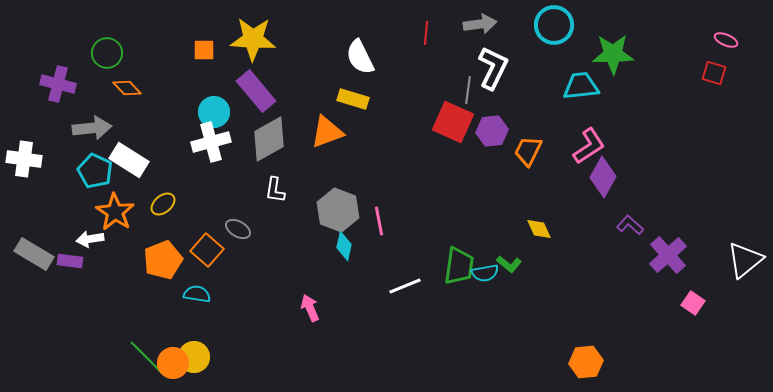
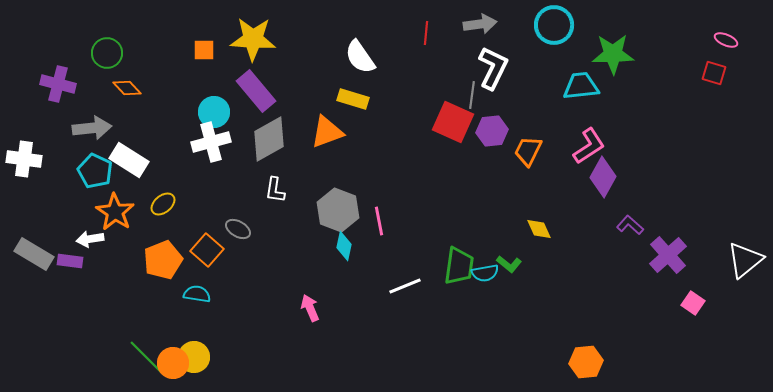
white semicircle at (360, 57): rotated 9 degrees counterclockwise
gray line at (468, 90): moved 4 px right, 5 px down
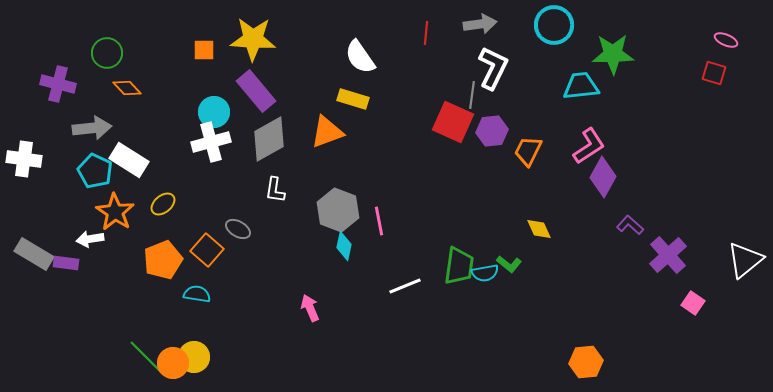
purple rectangle at (70, 261): moved 4 px left, 2 px down
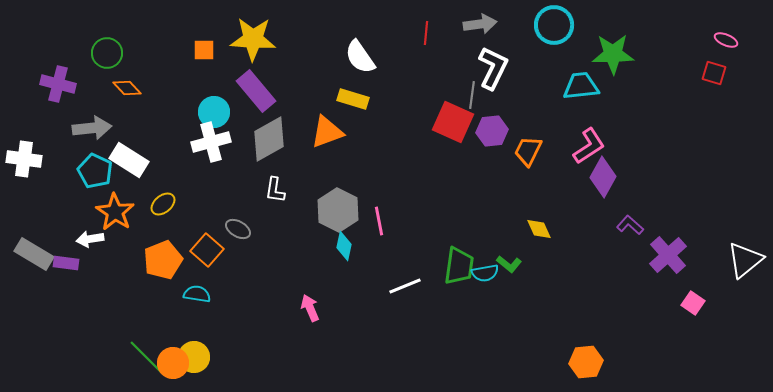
gray hexagon at (338, 210): rotated 6 degrees clockwise
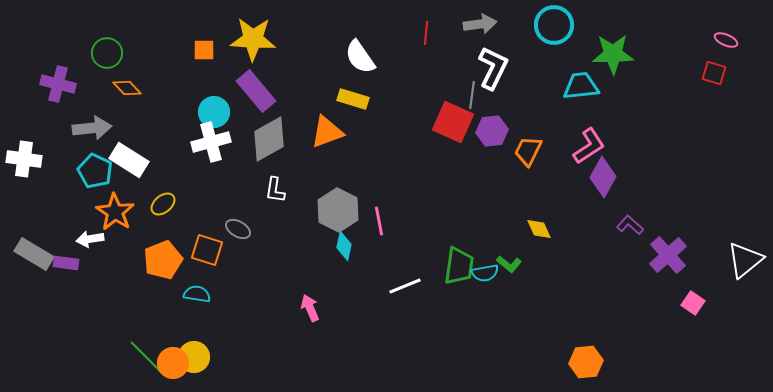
orange square at (207, 250): rotated 24 degrees counterclockwise
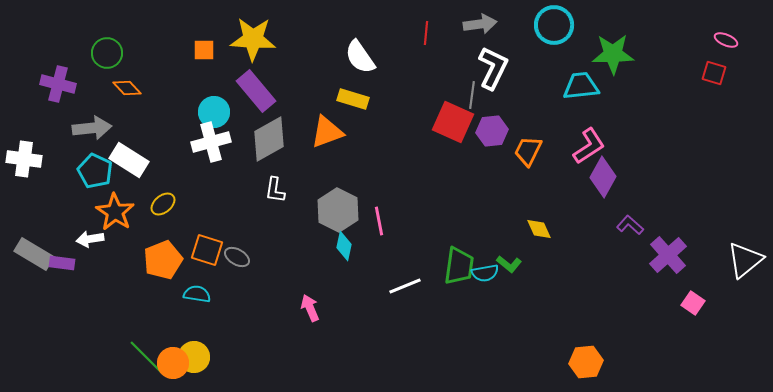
gray ellipse at (238, 229): moved 1 px left, 28 px down
purple rectangle at (66, 263): moved 4 px left
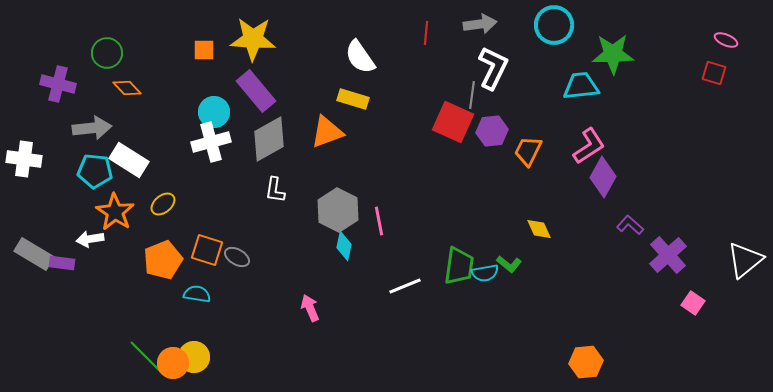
cyan pentagon at (95, 171): rotated 20 degrees counterclockwise
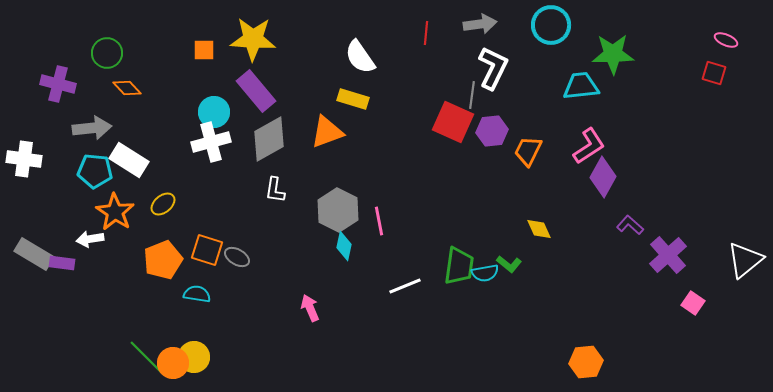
cyan circle at (554, 25): moved 3 px left
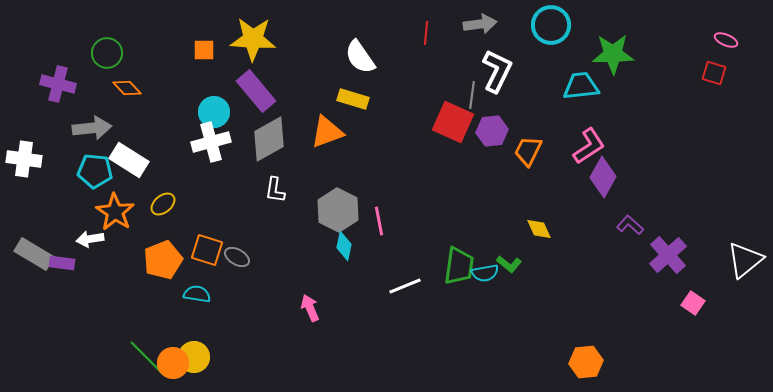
white L-shape at (493, 68): moved 4 px right, 3 px down
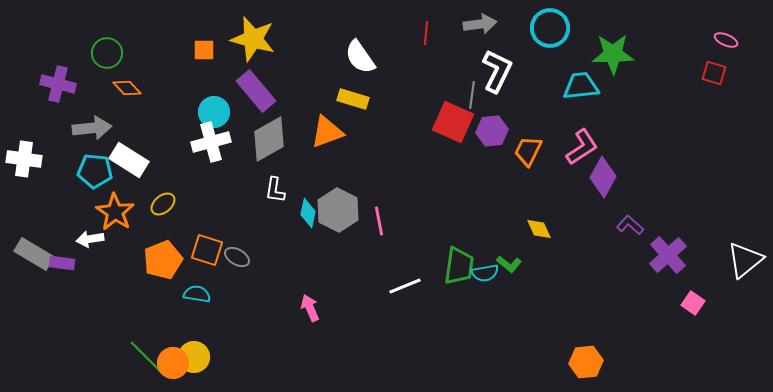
cyan circle at (551, 25): moved 1 px left, 3 px down
yellow star at (253, 39): rotated 12 degrees clockwise
pink L-shape at (589, 146): moved 7 px left, 1 px down
cyan diamond at (344, 246): moved 36 px left, 33 px up
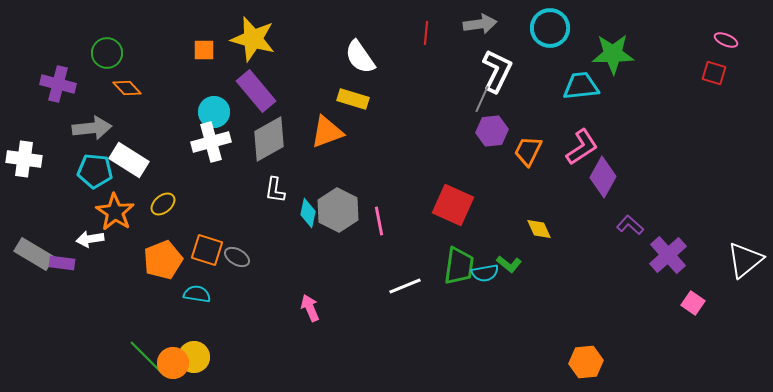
gray line at (472, 95): moved 10 px right, 4 px down; rotated 16 degrees clockwise
red square at (453, 122): moved 83 px down
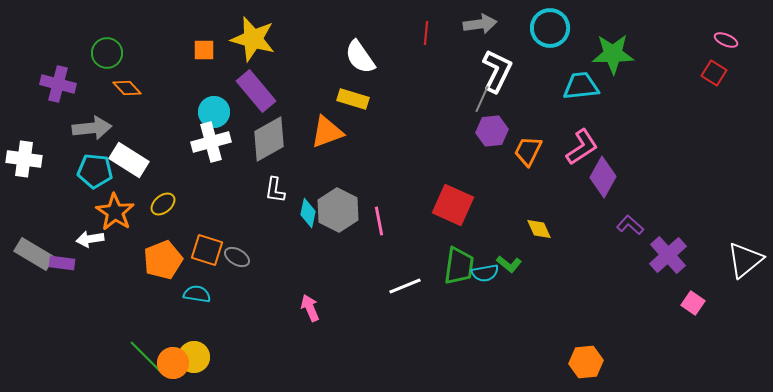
red square at (714, 73): rotated 15 degrees clockwise
